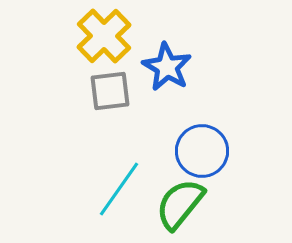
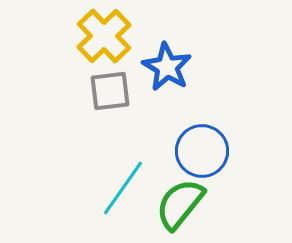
cyan line: moved 4 px right, 1 px up
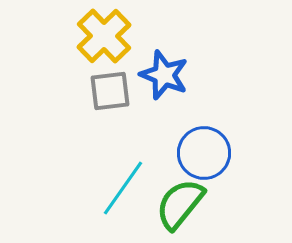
blue star: moved 3 px left, 8 px down; rotated 9 degrees counterclockwise
blue circle: moved 2 px right, 2 px down
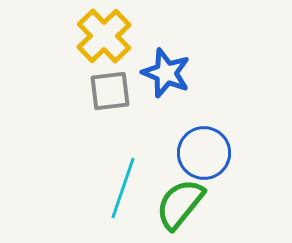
blue star: moved 2 px right, 2 px up
cyan line: rotated 16 degrees counterclockwise
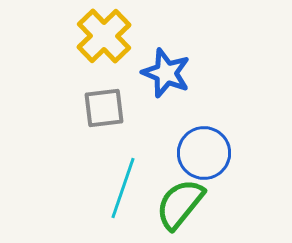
gray square: moved 6 px left, 17 px down
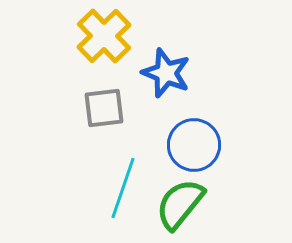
blue circle: moved 10 px left, 8 px up
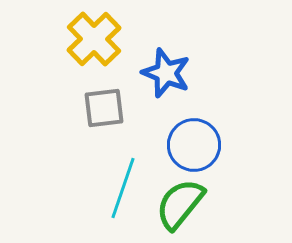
yellow cross: moved 10 px left, 3 px down
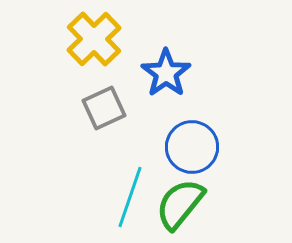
blue star: rotated 15 degrees clockwise
gray square: rotated 18 degrees counterclockwise
blue circle: moved 2 px left, 2 px down
cyan line: moved 7 px right, 9 px down
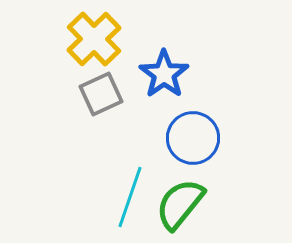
blue star: moved 2 px left, 1 px down
gray square: moved 3 px left, 14 px up
blue circle: moved 1 px right, 9 px up
